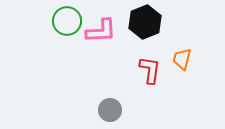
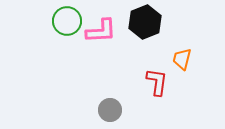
red L-shape: moved 7 px right, 12 px down
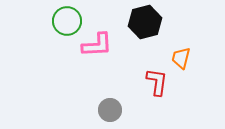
black hexagon: rotated 8 degrees clockwise
pink L-shape: moved 4 px left, 14 px down
orange trapezoid: moved 1 px left, 1 px up
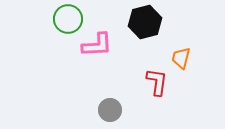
green circle: moved 1 px right, 2 px up
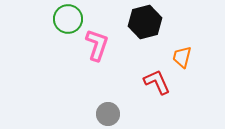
pink L-shape: rotated 68 degrees counterclockwise
orange trapezoid: moved 1 px right, 1 px up
red L-shape: rotated 32 degrees counterclockwise
gray circle: moved 2 px left, 4 px down
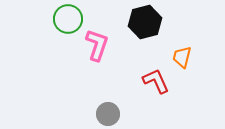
red L-shape: moved 1 px left, 1 px up
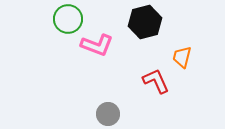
pink L-shape: rotated 92 degrees clockwise
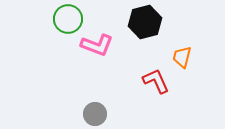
gray circle: moved 13 px left
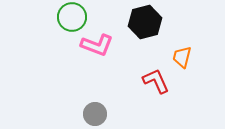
green circle: moved 4 px right, 2 px up
